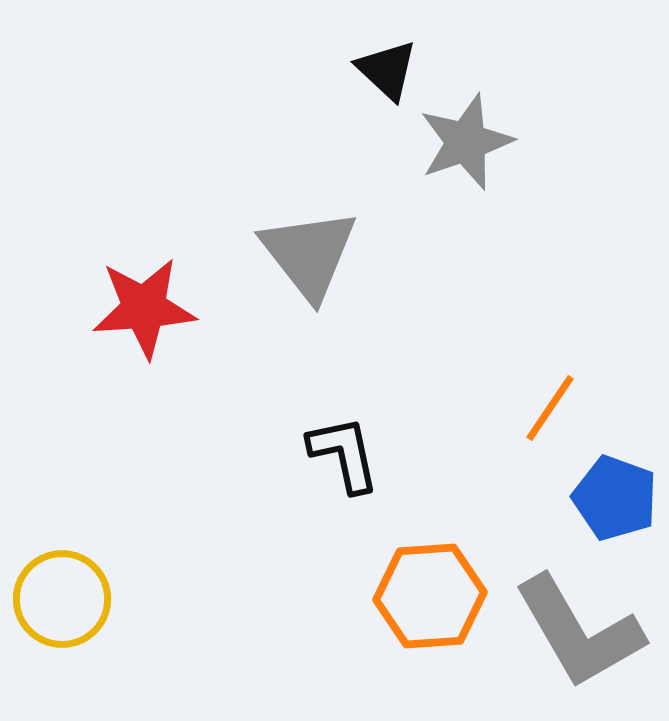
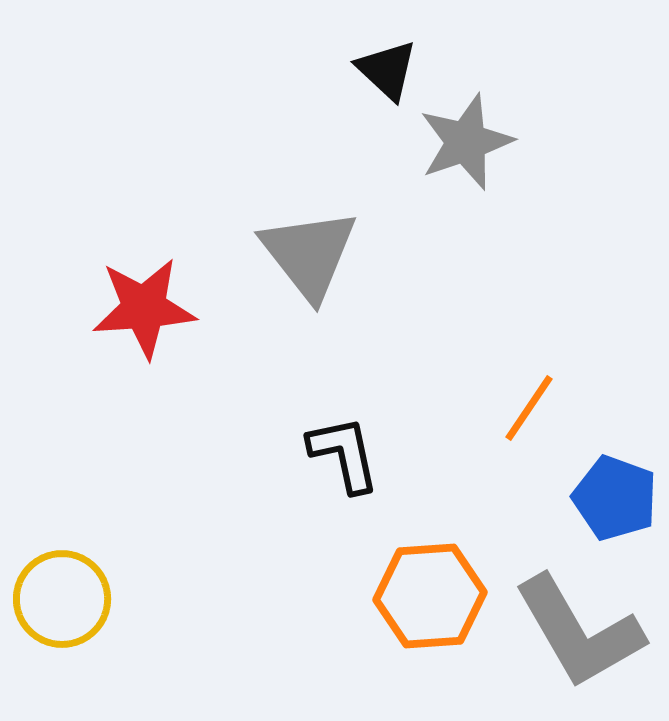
orange line: moved 21 px left
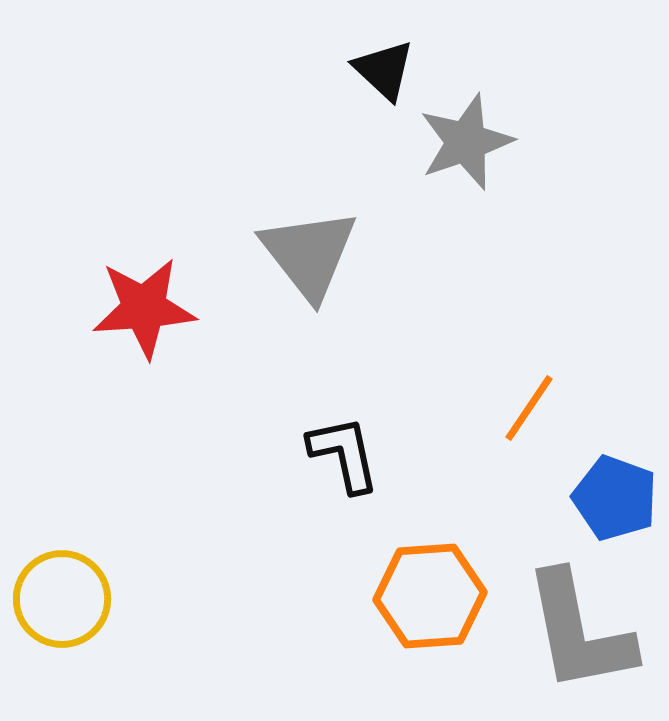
black triangle: moved 3 px left
gray L-shape: rotated 19 degrees clockwise
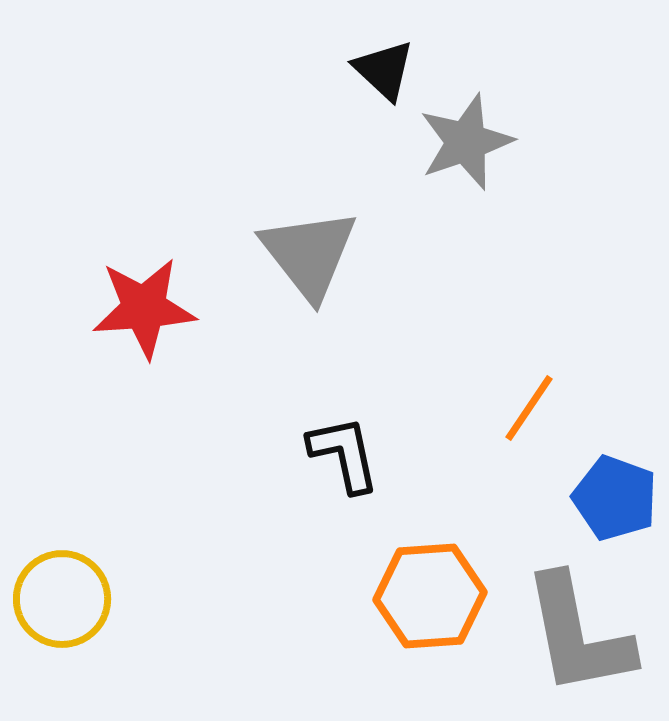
gray L-shape: moved 1 px left, 3 px down
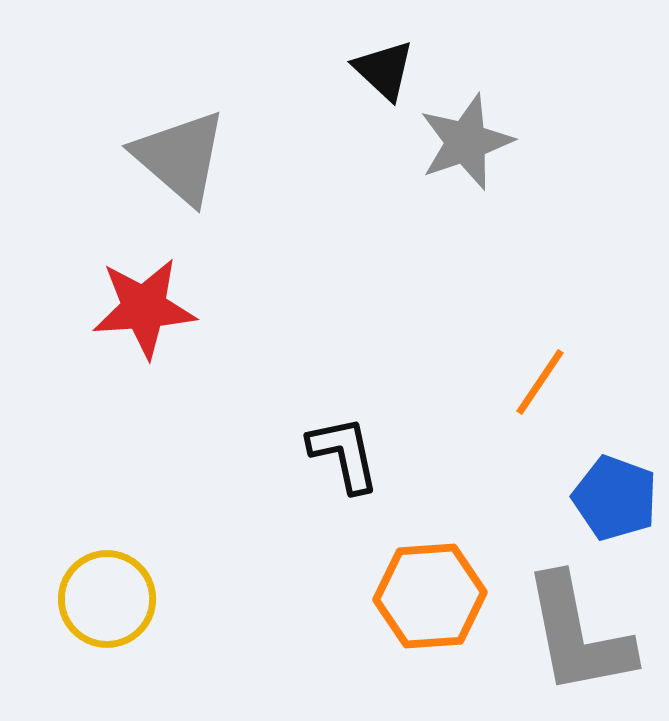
gray triangle: moved 129 px left, 97 px up; rotated 11 degrees counterclockwise
orange line: moved 11 px right, 26 px up
yellow circle: moved 45 px right
